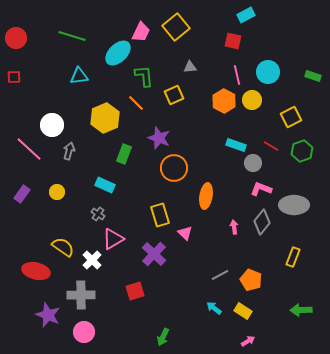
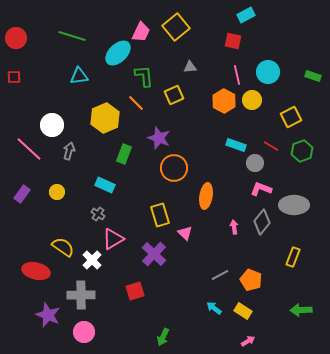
gray circle at (253, 163): moved 2 px right
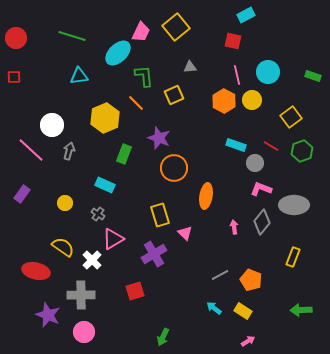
yellow square at (291, 117): rotated 10 degrees counterclockwise
pink line at (29, 149): moved 2 px right, 1 px down
yellow circle at (57, 192): moved 8 px right, 11 px down
purple cross at (154, 254): rotated 15 degrees clockwise
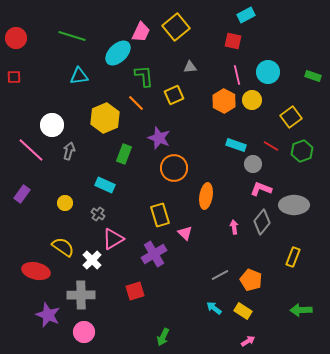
gray circle at (255, 163): moved 2 px left, 1 px down
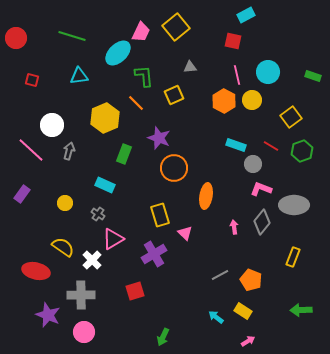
red square at (14, 77): moved 18 px right, 3 px down; rotated 16 degrees clockwise
cyan arrow at (214, 308): moved 2 px right, 9 px down
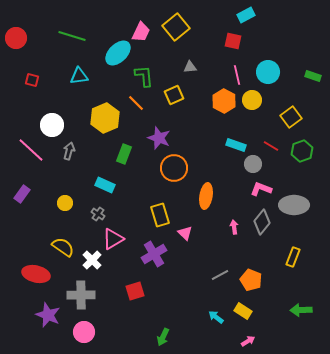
red ellipse at (36, 271): moved 3 px down
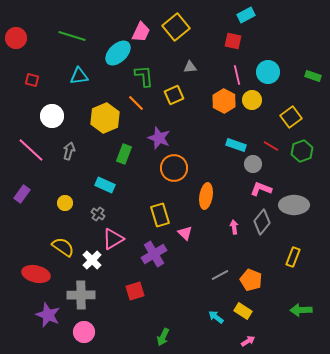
white circle at (52, 125): moved 9 px up
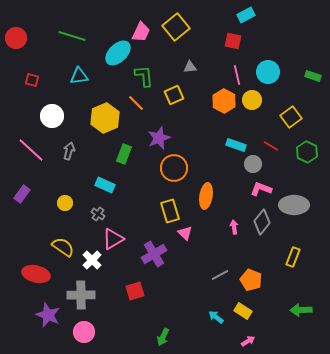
purple star at (159, 138): rotated 30 degrees clockwise
green hexagon at (302, 151): moved 5 px right, 1 px down; rotated 15 degrees counterclockwise
yellow rectangle at (160, 215): moved 10 px right, 4 px up
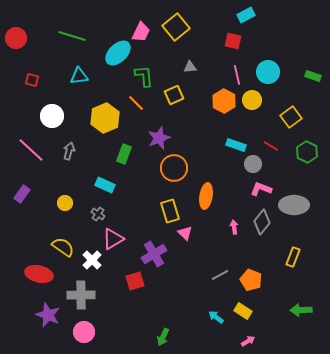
red ellipse at (36, 274): moved 3 px right
red square at (135, 291): moved 10 px up
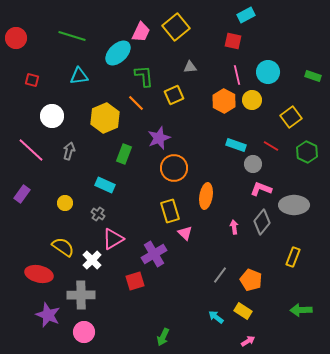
gray line at (220, 275): rotated 24 degrees counterclockwise
